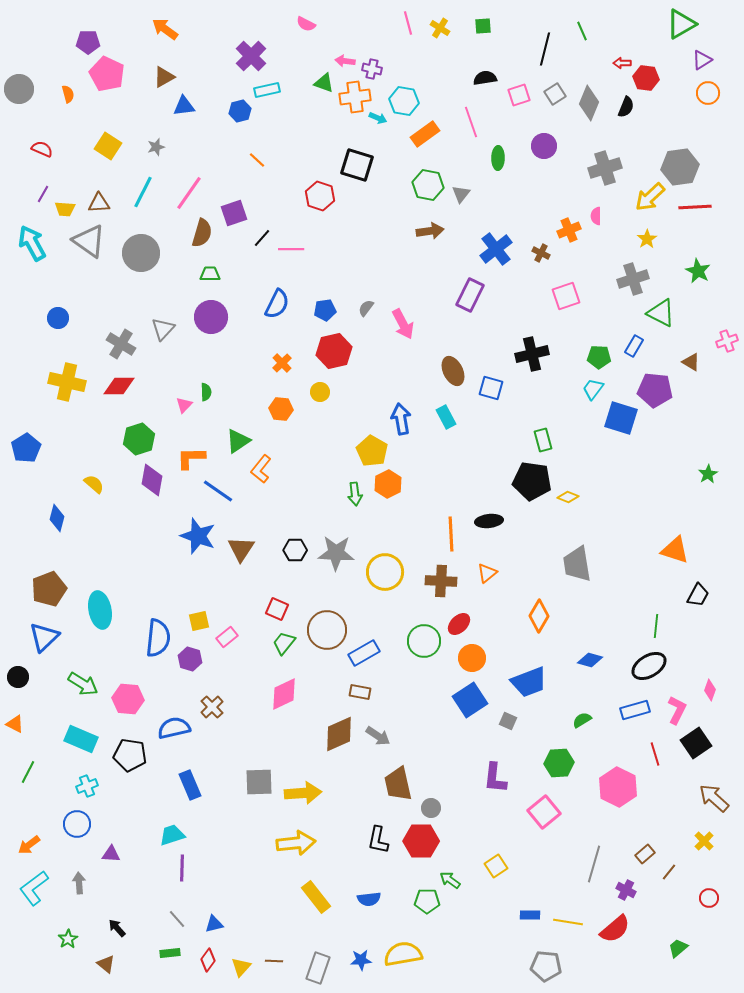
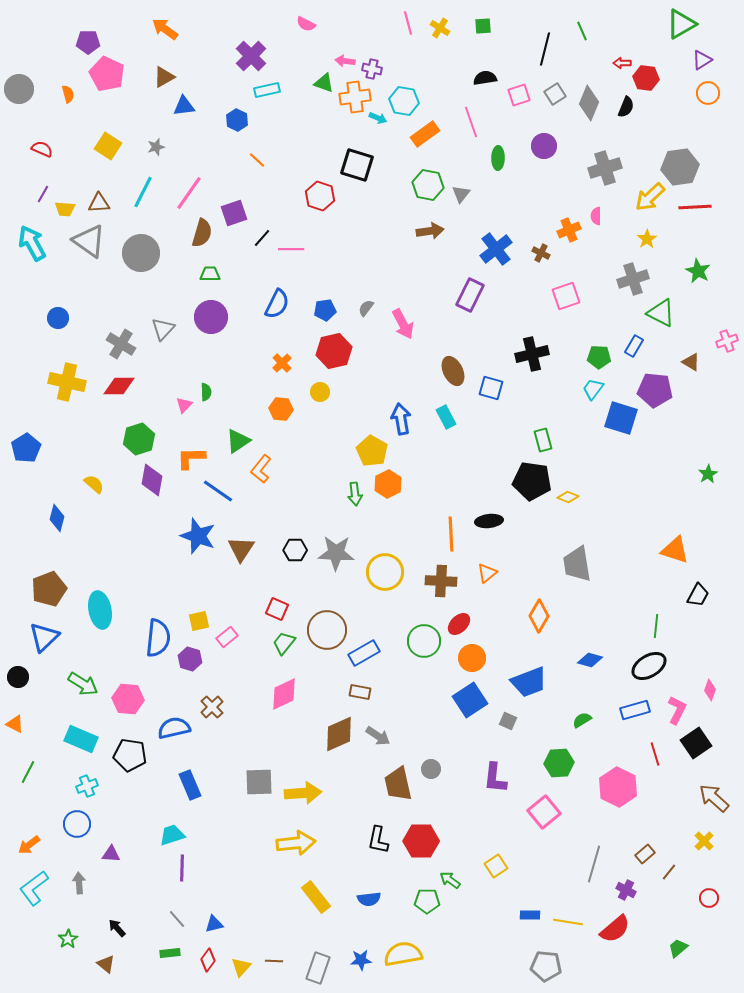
blue hexagon at (240, 111): moved 3 px left, 9 px down; rotated 20 degrees counterclockwise
gray circle at (431, 808): moved 39 px up
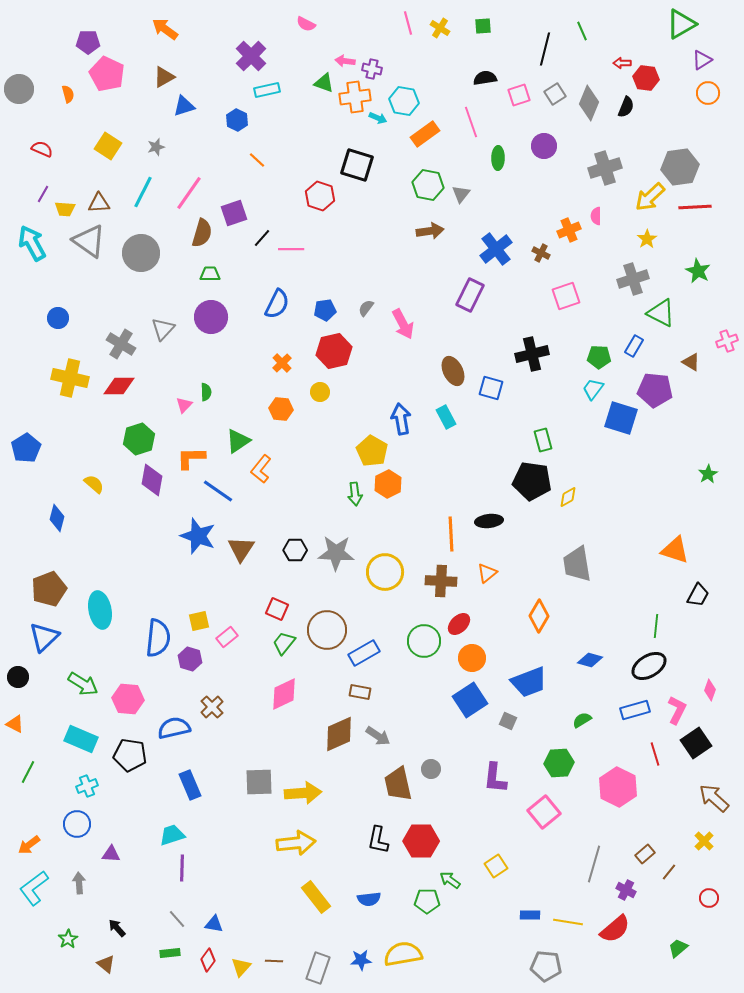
blue triangle at (184, 106): rotated 10 degrees counterclockwise
yellow cross at (67, 382): moved 3 px right, 4 px up
yellow diamond at (568, 497): rotated 50 degrees counterclockwise
blue triangle at (214, 924): rotated 24 degrees clockwise
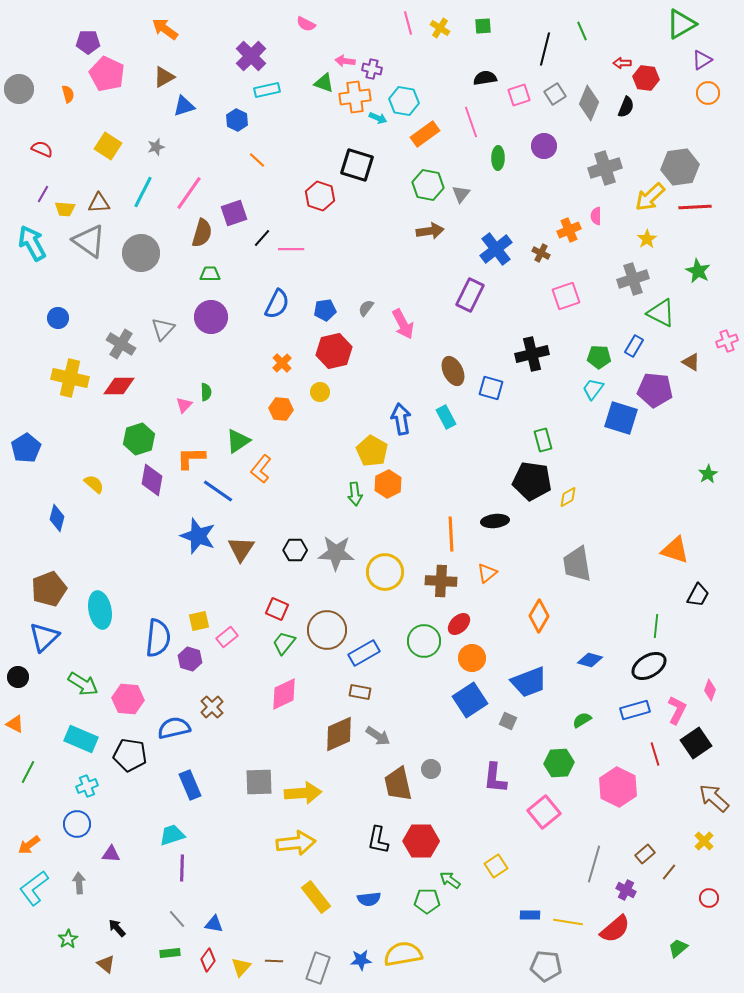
black ellipse at (489, 521): moved 6 px right
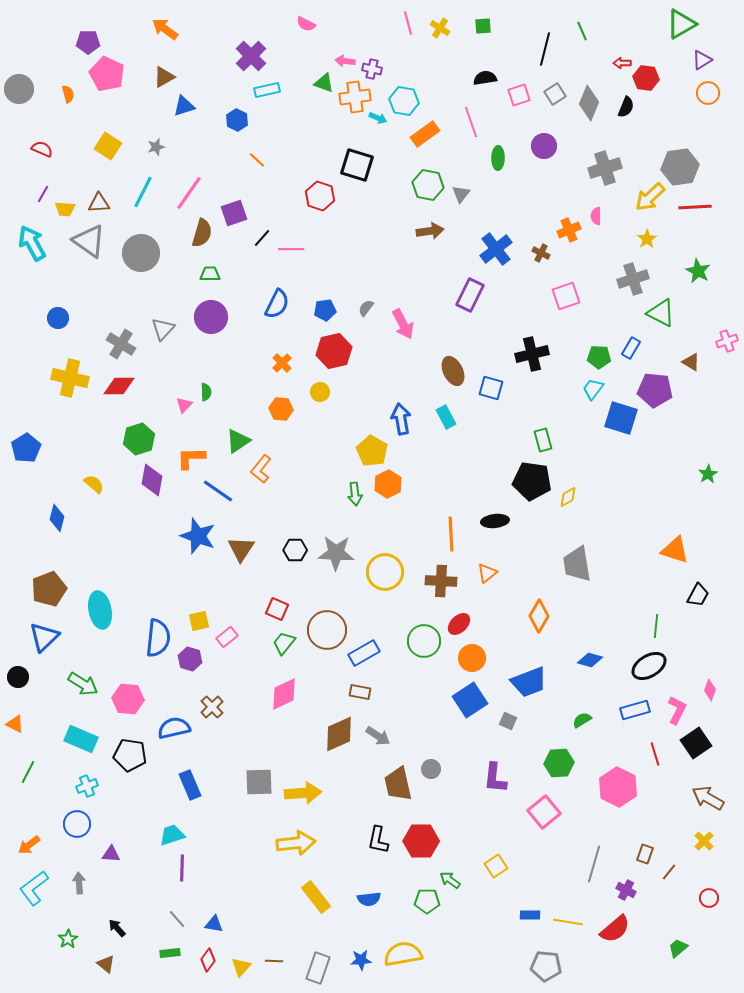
blue rectangle at (634, 346): moved 3 px left, 2 px down
brown arrow at (714, 798): moved 6 px left; rotated 12 degrees counterclockwise
brown rectangle at (645, 854): rotated 30 degrees counterclockwise
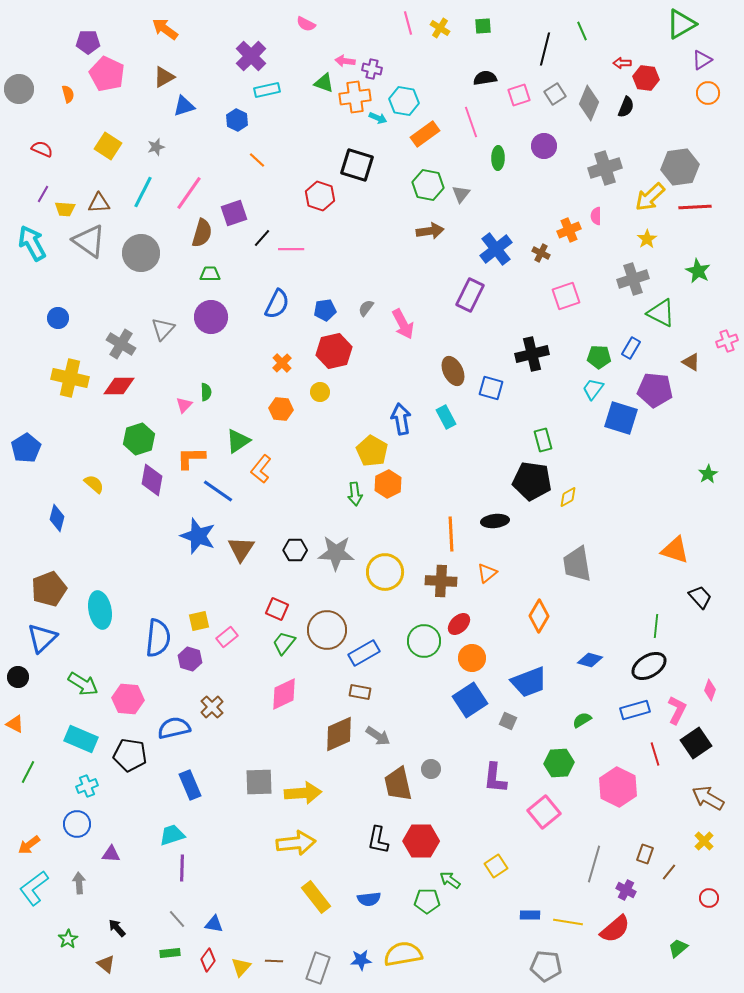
black trapezoid at (698, 595): moved 2 px right, 2 px down; rotated 70 degrees counterclockwise
blue triangle at (44, 637): moved 2 px left, 1 px down
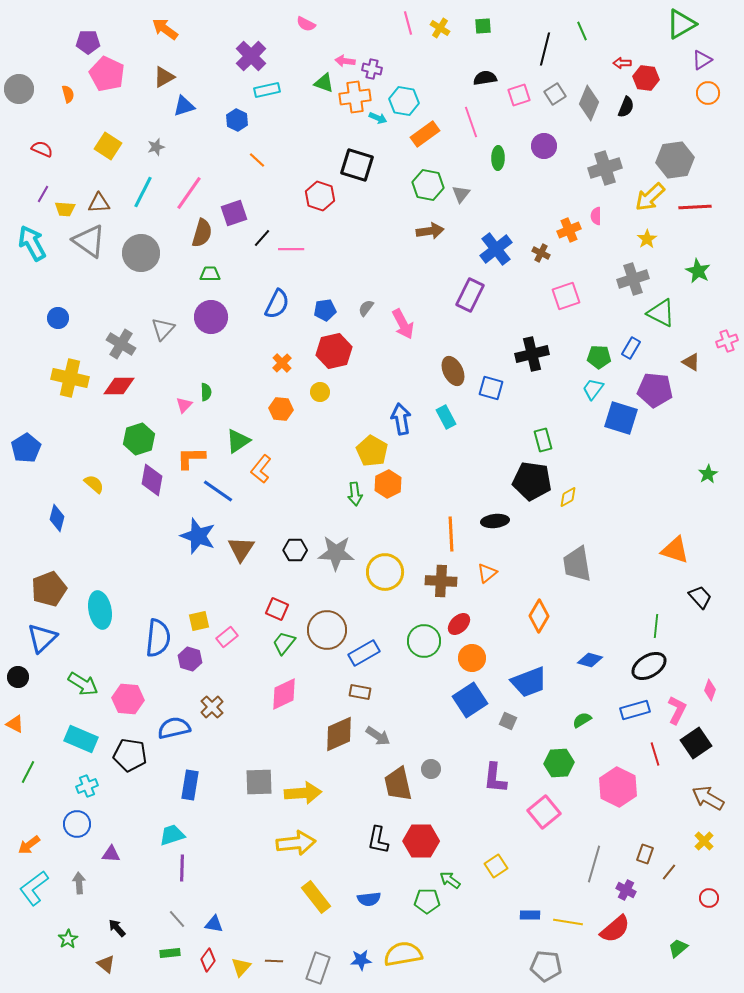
gray hexagon at (680, 167): moved 5 px left, 7 px up
blue rectangle at (190, 785): rotated 32 degrees clockwise
